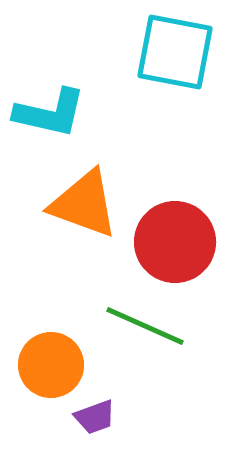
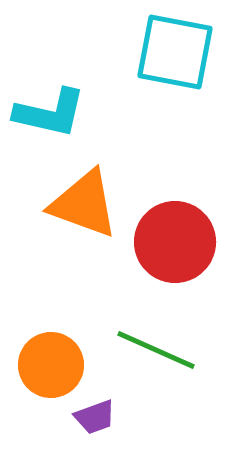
green line: moved 11 px right, 24 px down
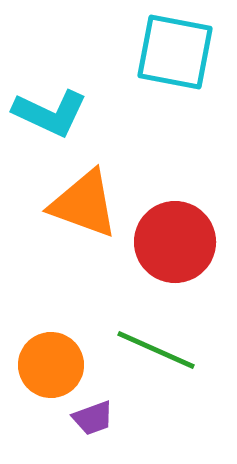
cyan L-shape: rotated 12 degrees clockwise
purple trapezoid: moved 2 px left, 1 px down
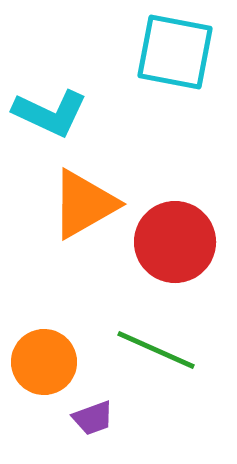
orange triangle: rotated 50 degrees counterclockwise
orange circle: moved 7 px left, 3 px up
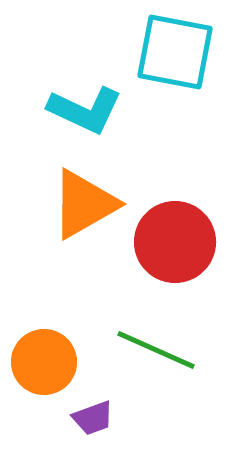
cyan L-shape: moved 35 px right, 3 px up
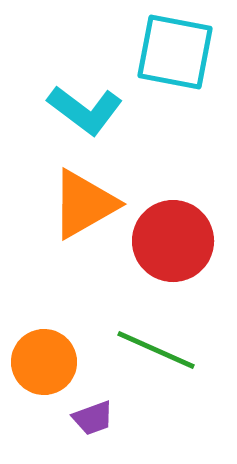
cyan L-shape: rotated 12 degrees clockwise
red circle: moved 2 px left, 1 px up
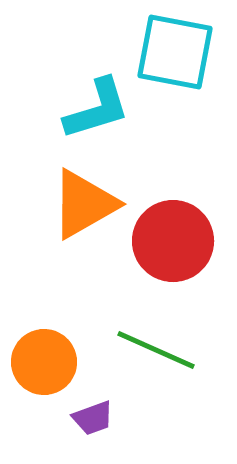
cyan L-shape: moved 12 px right, 1 px up; rotated 54 degrees counterclockwise
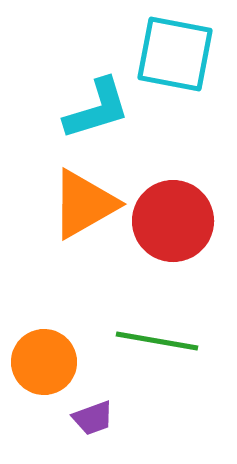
cyan square: moved 2 px down
red circle: moved 20 px up
green line: moved 1 px right, 9 px up; rotated 14 degrees counterclockwise
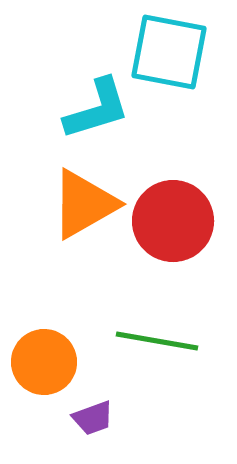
cyan square: moved 6 px left, 2 px up
